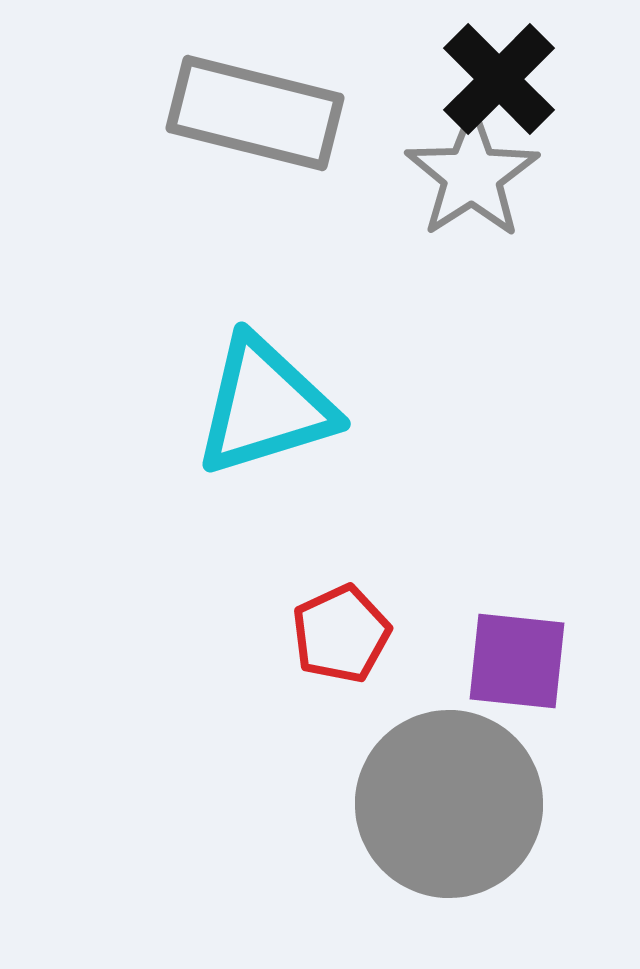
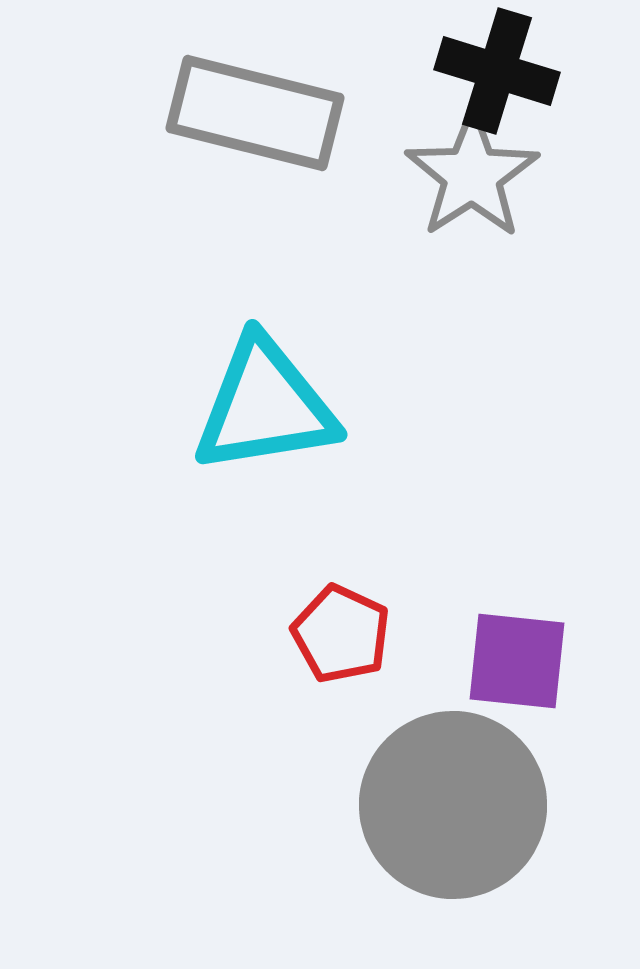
black cross: moved 2 px left, 8 px up; rotated 28 degrees counterclockwise
cyan triangle: rotated 8 degrees clockwise
red pentagon: rotated 22 degrees counterclockwise
gray circle: moved 4 px right, 1 px down
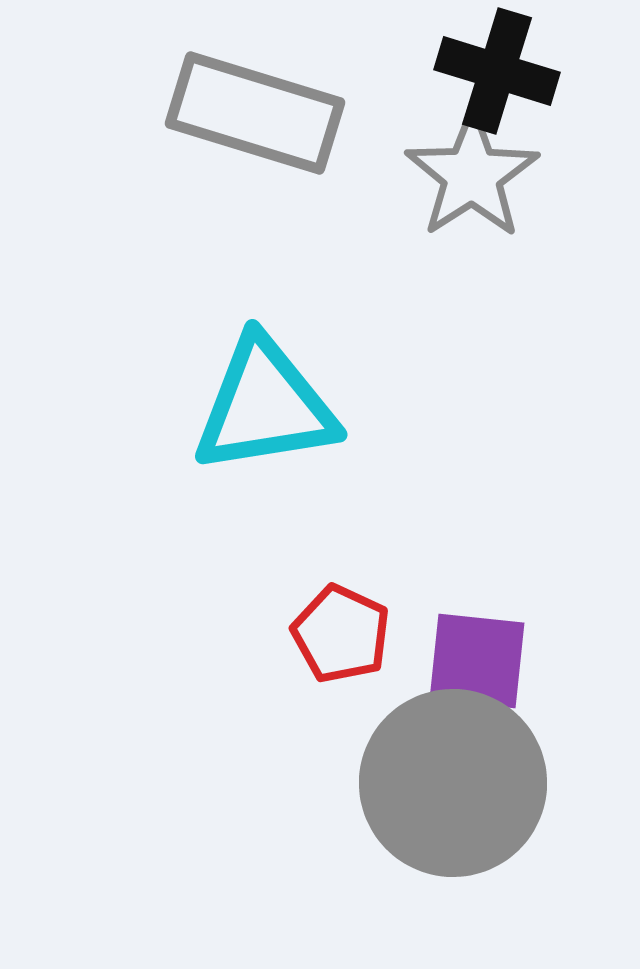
gray rectangle: rotated 3 degrees clockwise
purple square: moved 40 px left
gray circle: moved 22 px up
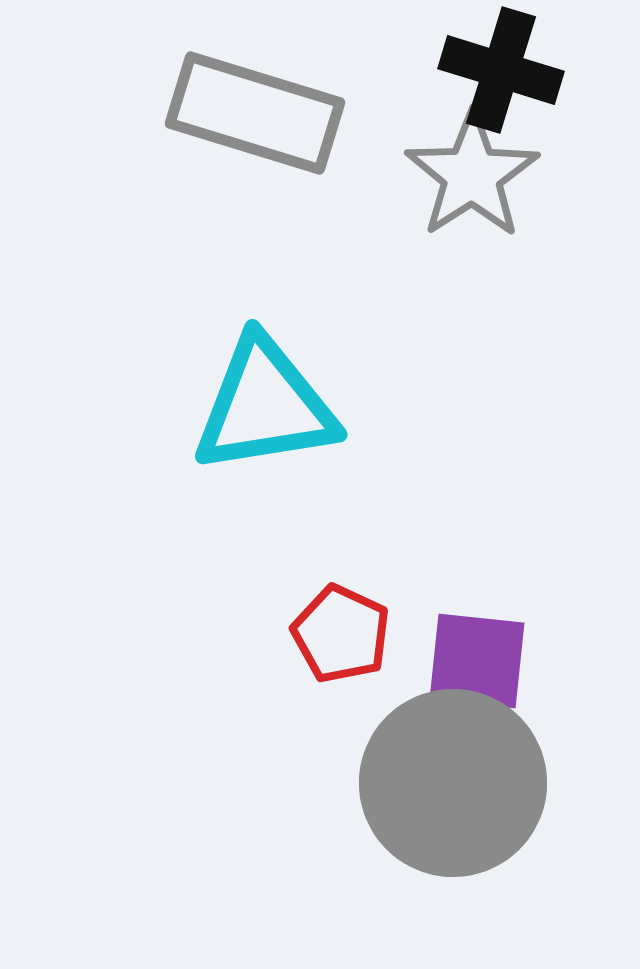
black cross: moved 4 px right, 1 px up
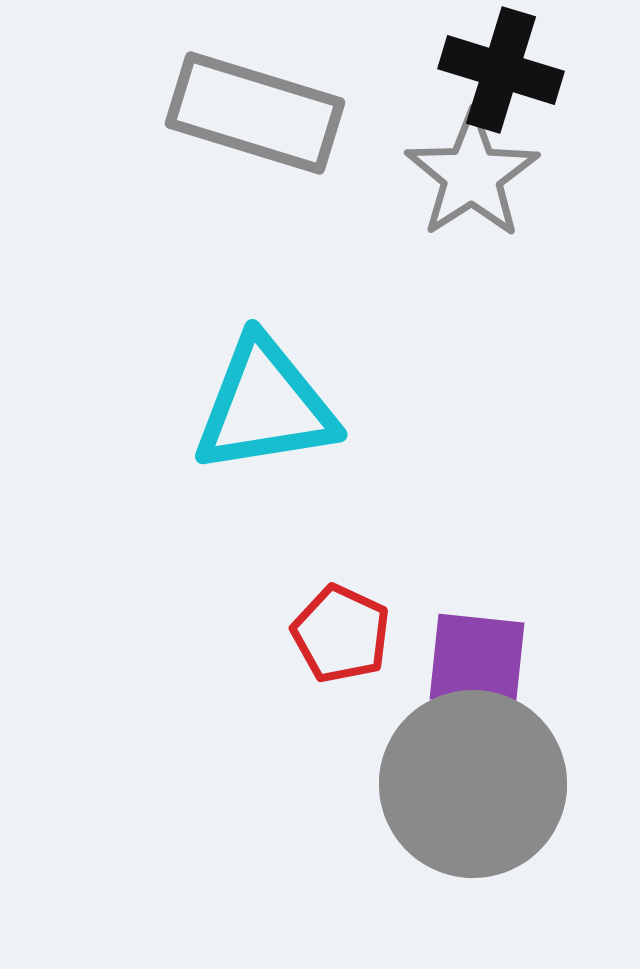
gray circle: moved 20 px right, 1 px down
